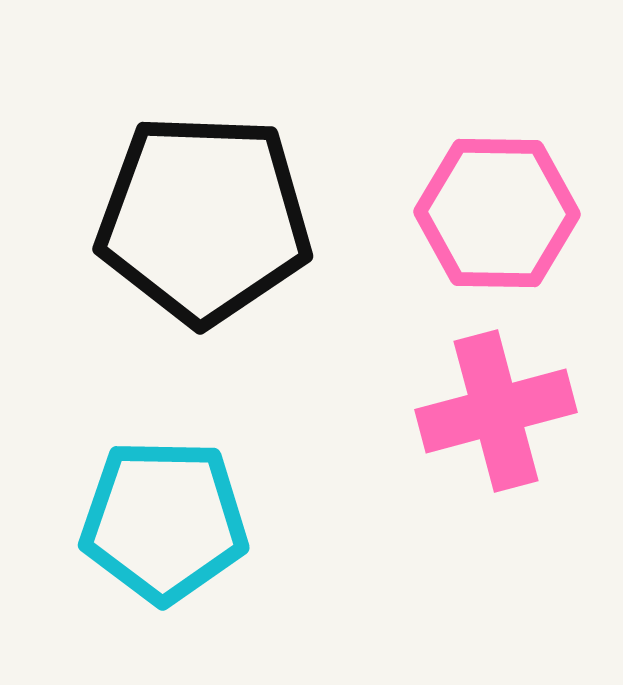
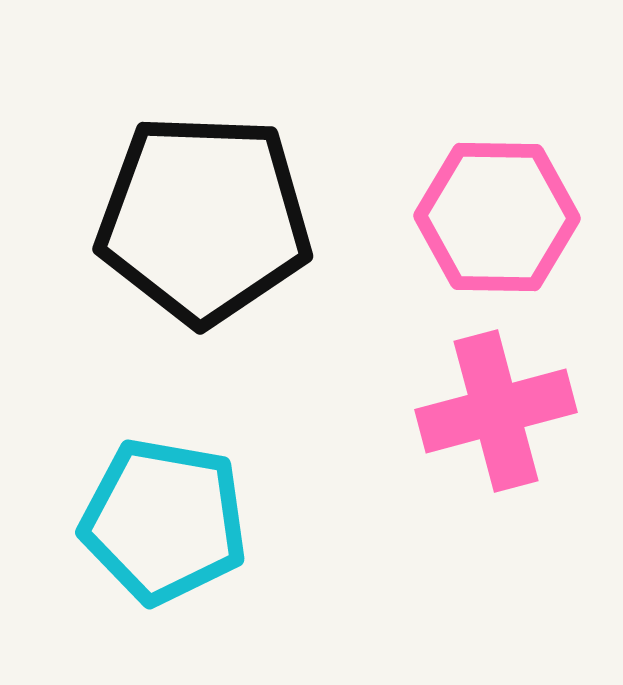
pink hexagon: moved 4 px down
cyan pentagon: rotated 9 degrees clockwise
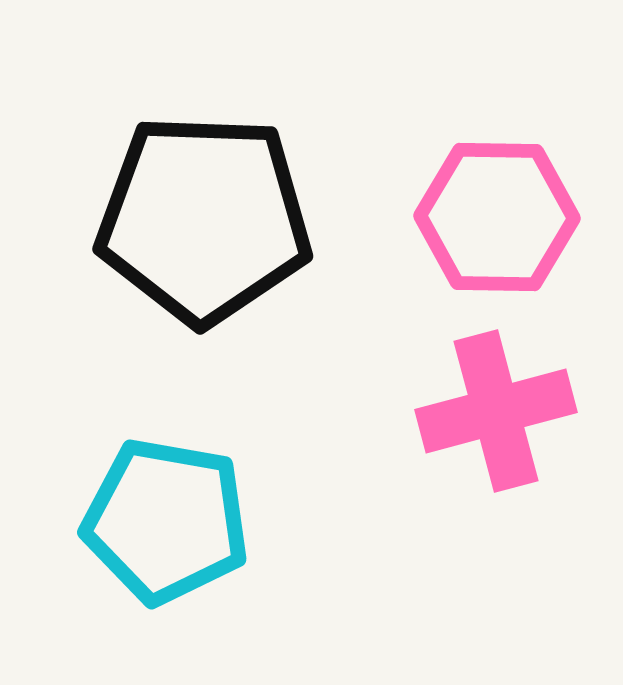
cyan pentagon: moved 2 px right
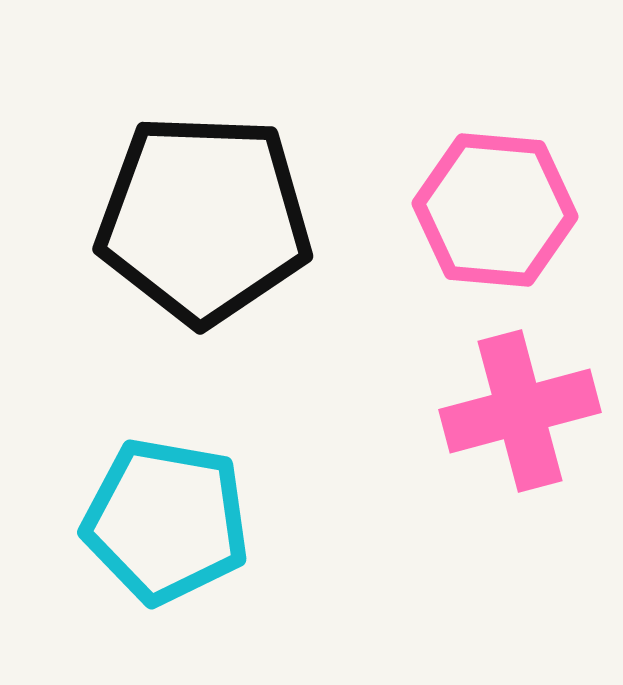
pink hexagon: moved 2 px left, 7 px up; rotated 4 degrees clockwise
pink cross: moved 24 px right
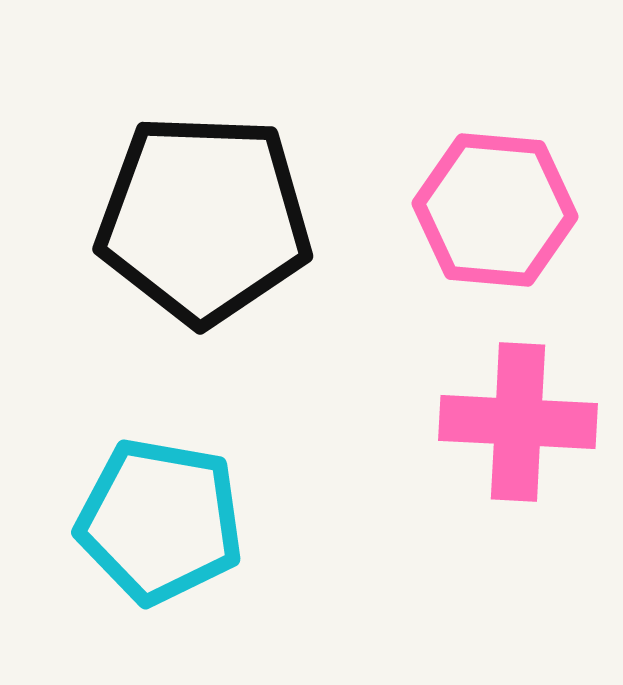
pink cross: moved 2 px left, 11 px down; rotated 18 degrees clockwise
cyan pentagon: moved 6 px left
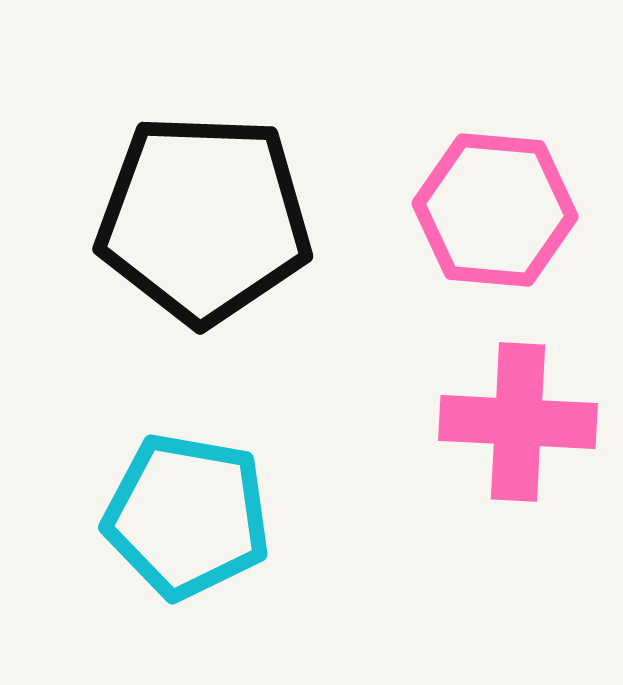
cyan pentagon: moved 27 px right, 5 px up
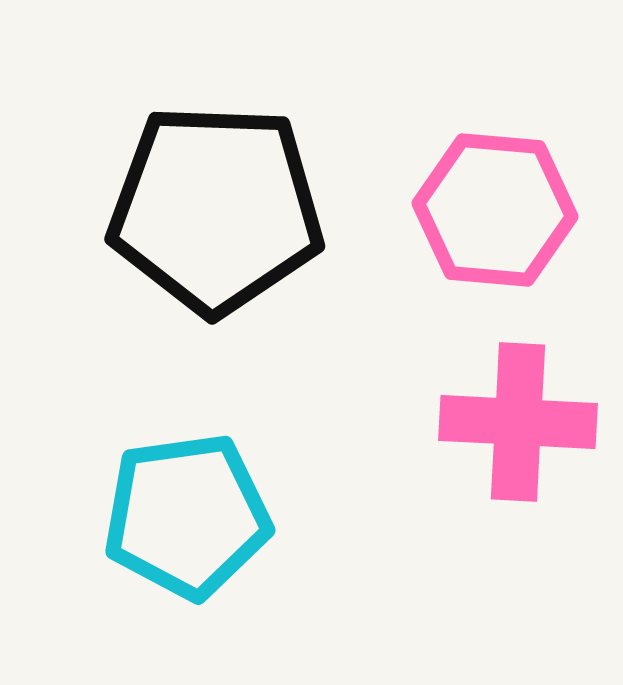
black pentagon: moved 12 px right, 10 px up
cyan pentagon: rotated 18 degrees counterclockwise
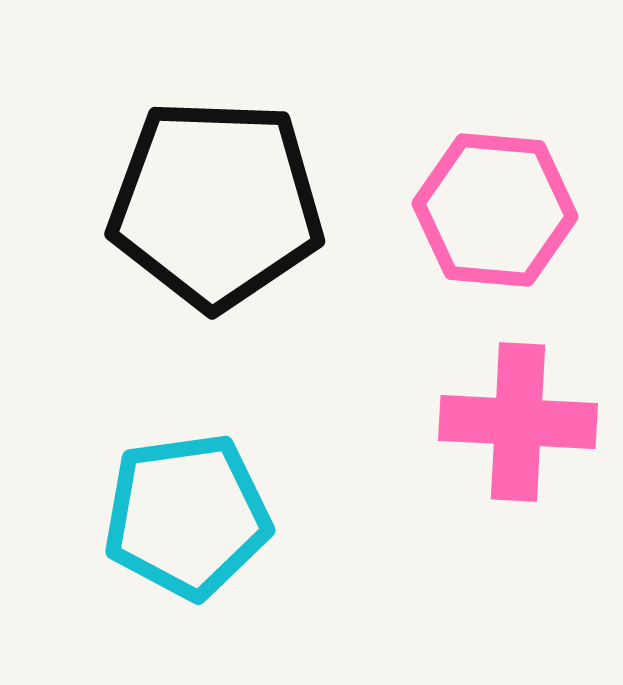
black pentagon: moved 5 px up
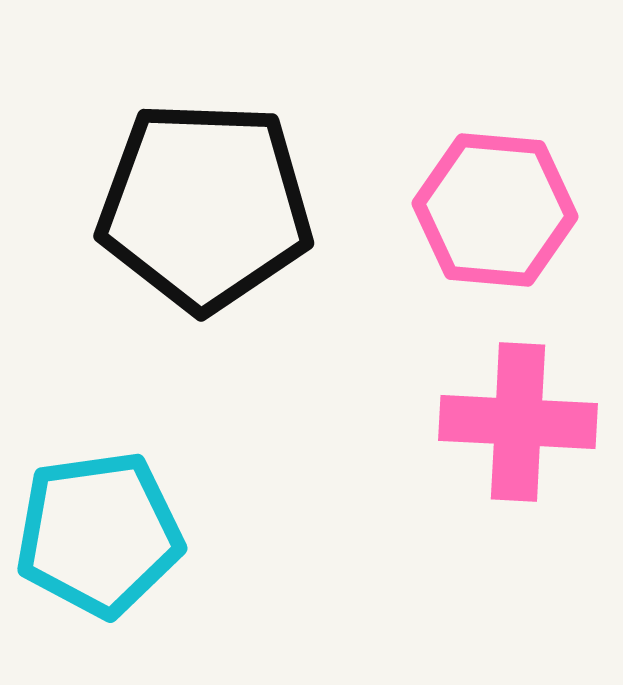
black pentagon: moved 11 px left, 2 px down
cyan pentagon: moved 88 px left, 18 px down
